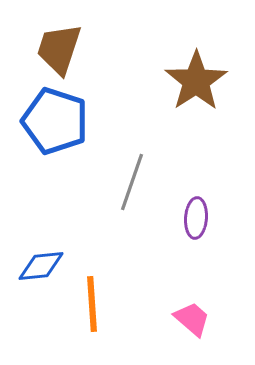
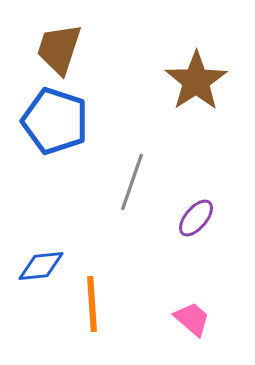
purple ellipse: rotated 36 degrees clockwise
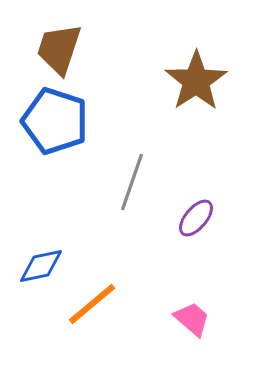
blue diamond: rotated 6 degrees counterclockwise
orange line: rotated 54 degrees clockwise
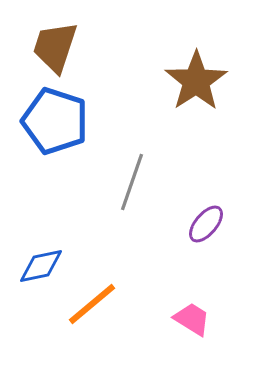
brown trapezoid: moved 4 px left, 2 px up
purple ellipse: moved 10 px right, 6 px down
pink trapezoid: rotated 9 degrees counterclockwise
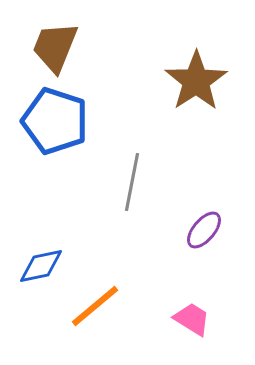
brown trapezoid: rotated 4 degrees clockwise
gray line: rotated 8 degrees counterclockwise
purple ellipse: moved 2 px left, 6 px down
orange line: moved 3 px right, 2 px down
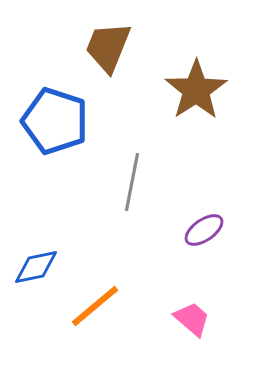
brown trapezoid: moved 53 px right
brown star: moved 9 px down
purple ellipse: rotated 15 degrees clockwise
blue diamond: moved 5 px left, 1 px down
pink trapezoid: rotated 9 degrees clockwise
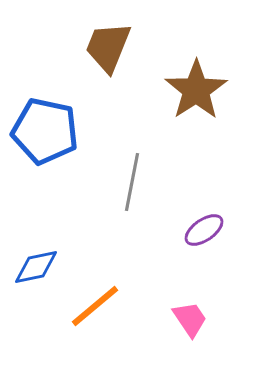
blue pentagon: moved 10 px left, 10 px down; rotated 6 degrees counterclockwise
pink trapezoid: moved 2 px left; rotated 15 degrees clockwise
